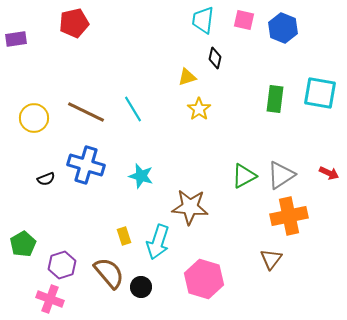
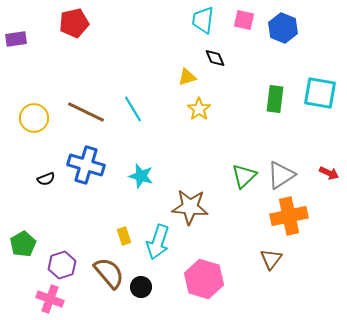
black diamond: rotated 35 degrees counterclockwise
green triangle: rotated 16 degrees counterclockwise
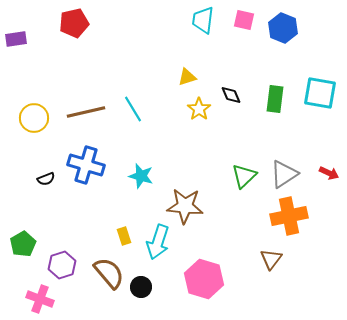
black diamond: moved 16 px right, 37 px down
brown line: rotated 39 degrees counterclockwise
gray triangle: moved 3 px right, 1 px up
brown star: moved 5 px left, 1 px up
pink cross: moved 10 px left
